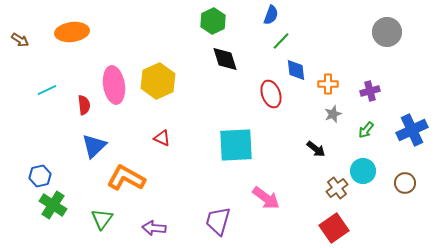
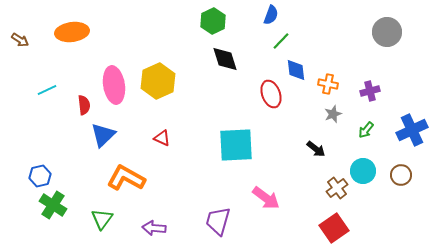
orange cross: rotated 12 degrees clockwise
blue triangle: moved 9 px right, 11 px up
brown circle: moved 4 px left, 8 px up
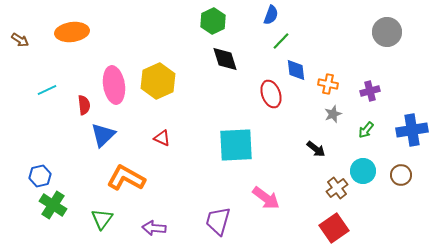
blue cross: rotated 16 degrees clockwise
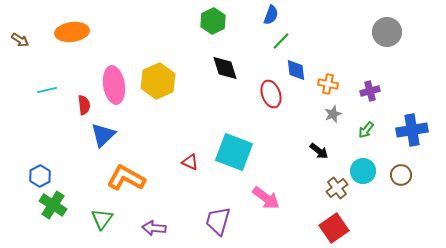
black diamond: moved 9 px down
cyan line: rotated 12 degrees clockwise
red triangle: moved 28 px right, 24 px down
cyan square: moved 2 px left, 7 px down; rotated 24 degrees clockwise
black arrow: moved 3 px right, 2 px down
blue hexagon: rotated 15 degrees counterclockwise
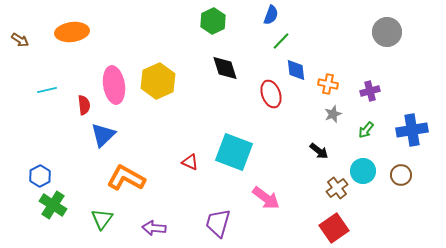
purple trapezoid: moved 2 px down
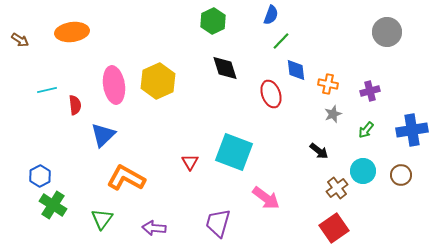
red semicircle: moved 9 px left
red triangle: rotated 36 degrees clockwise
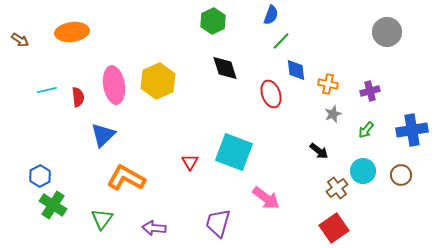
red semicircle: moved 3 px right, 8 px up
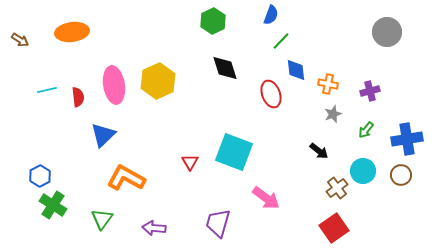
blue cross: moved 5 px left, 9 px down
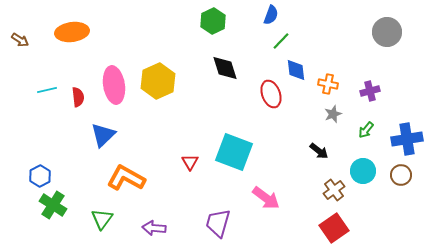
brown cross: moved 3 px left, 2 px down
